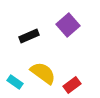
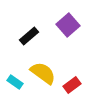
black rectangle: rotated 18 degrees counterclockwise
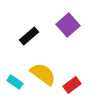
yellow semicircle: moved 1 px down
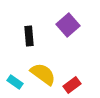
black rectangle: rotated 54 degrees counterclockwise
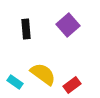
black rectangle: moved 3 px left, 7 px up
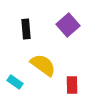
yellow semicircle: moved 9 px up
red rectangle: rotated 54 degrees counterclockwise
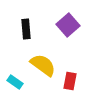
red rectangle: moved 2 px left, 4 px up; rotated 12 degrees clockwise
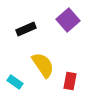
purple square: moved 5 px up
black rectangle: rotated 72 degrees clockwise
yellow semicircle: rotated 20 degrees clockwise
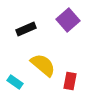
yellow semicircle: rotated 16 degrees counterclockwise
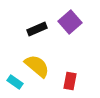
purple square: moved 2 px right, 2 px down
black rectangle: moved 11 px right
yellow semicircle: moved 6 px left, 1 px down
